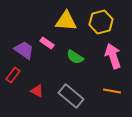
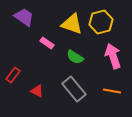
yellow triangle: moved 6 px right, 3 px down; rotated 15 degrees clockwise
purple trapezoid: moved 33 px up
gray rectangle: moved 3 px right, 7 px up; rotated 10 degrees clockwise
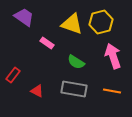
green semicircle: moved 1 px right, 5 px down
gray rectangle: rotated 40 degrees counterclockwise
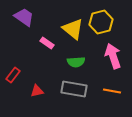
yellow triangle: moved 1 px right, 5 px down; rotated 20 degrees clockwise
green semicircle: rotated 36 degrees counterclockwise
red triangle: rotated 40 degrees counterclockwise
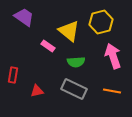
yellow triangle: moved 4 px left, 2 px down
pink rectangle: moved 1 px right, 3 px down
red rectangle: rotated 28 degrees counterclockwise
gray rectangle: rotated 15 degrees clockwise
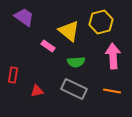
pink arrow: rotated 15 degrees clockwise
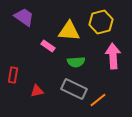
yellow triangle: rotated 35 degrees counterclockwise
orange line: moved 14 px left, 9 px down; rotated 48 degrees counterclockwise
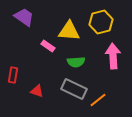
red triangle: rotated 32 degrees clockwise
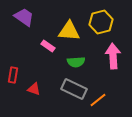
red triangle: moved 3 px left, 2 px up
